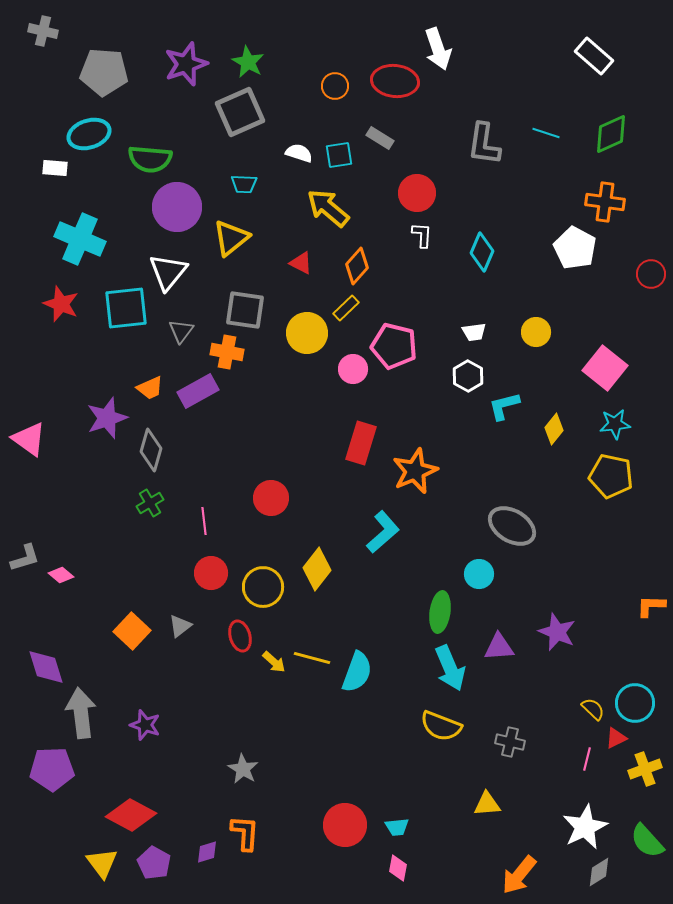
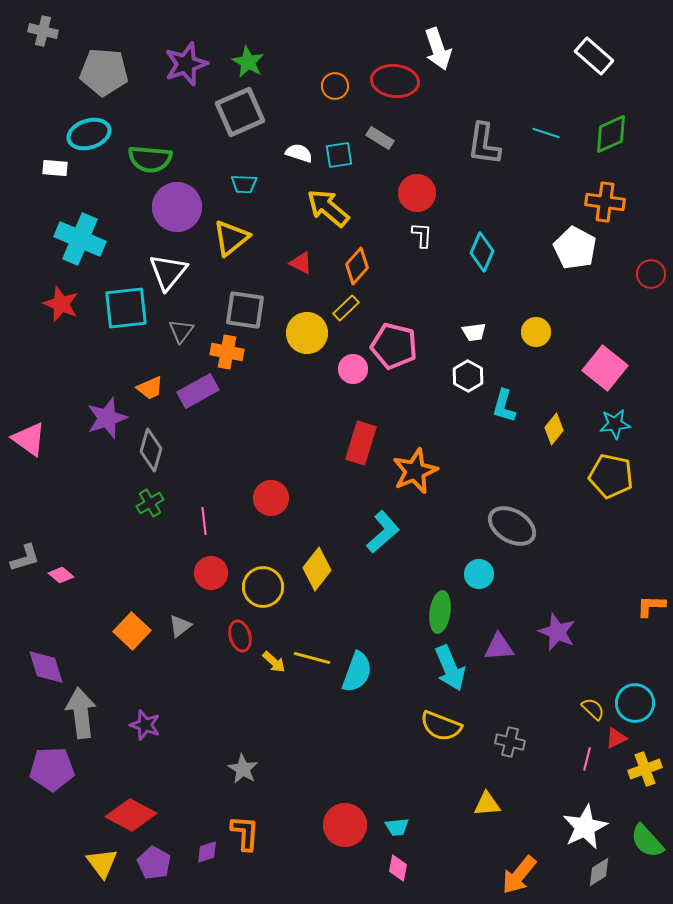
cyan L-shape at (504, 406): rotated 60 degrees counterclockwise
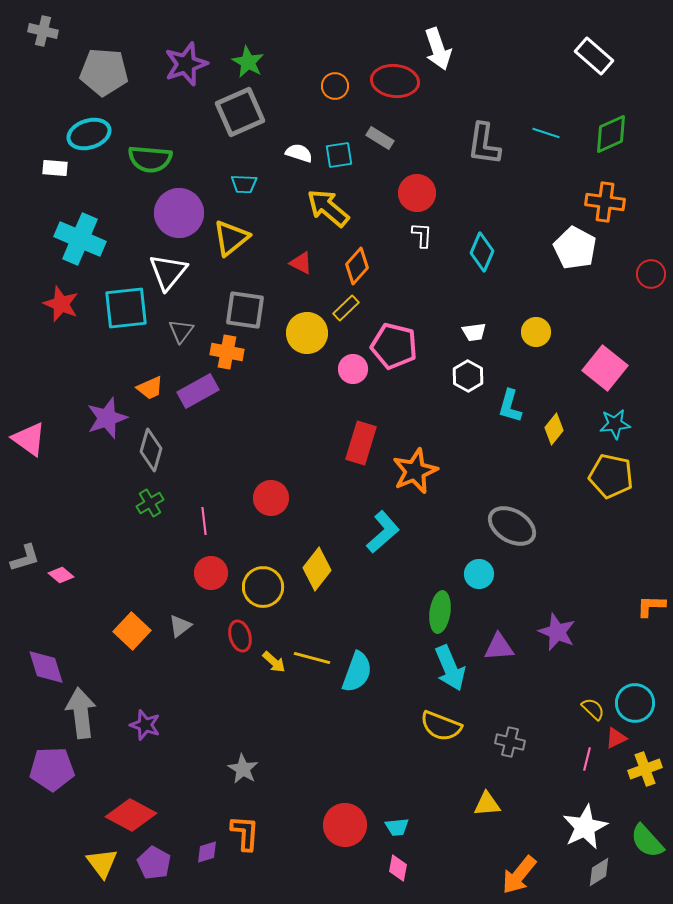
purple circle at (177, 207): moved 2 px right, 6 px down
cyan L-shape at (504, 406): moved 6 px right
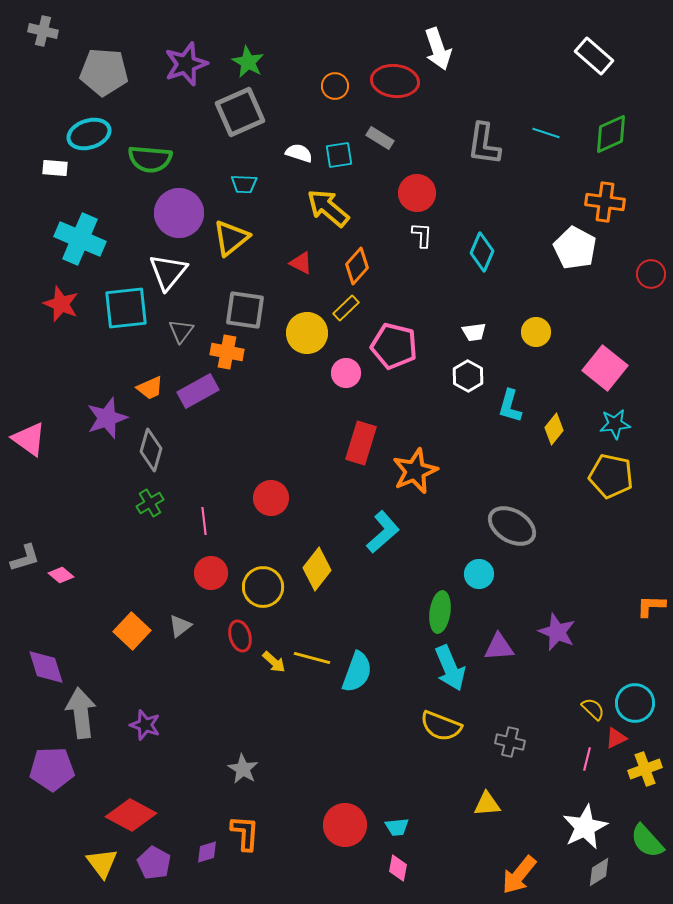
pink circle at (353, 369): moved 7 px left, 4 px down
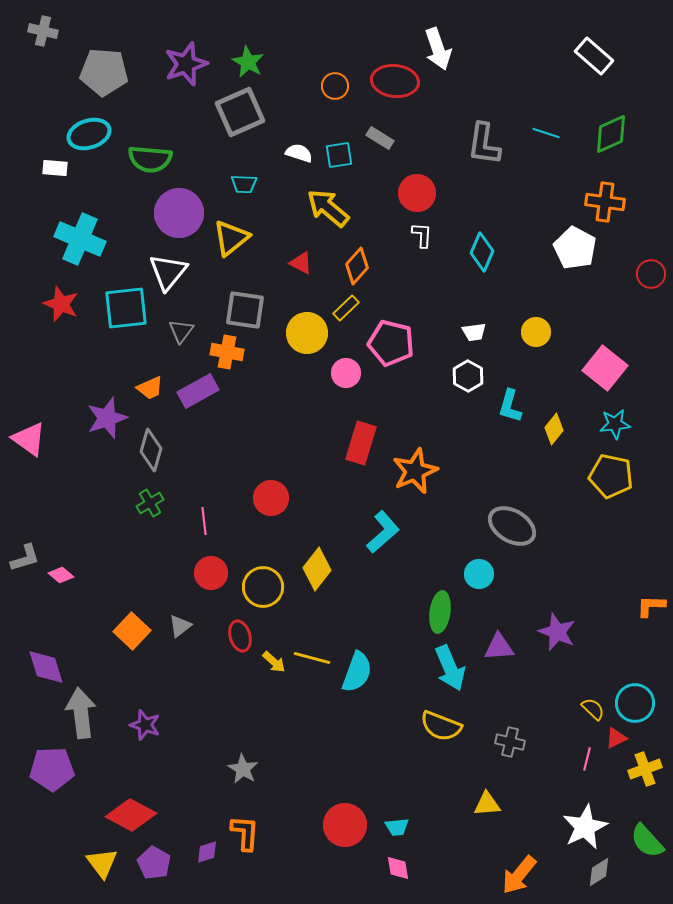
pink pentagon at (394, 346): moved 3 px left, 3 px up
pink diamond at (398, 868): rotated 20 degrees counterclockwise
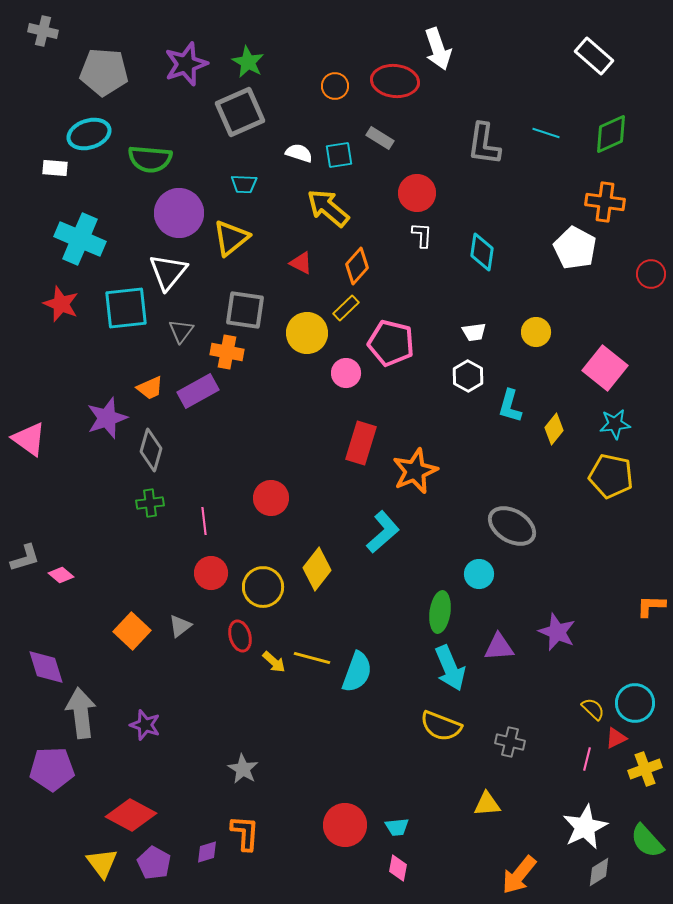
cyan diamond at (482, 252): rotated 15 degrees counterclockwise
green cross at (150, 503): rotated 24 degrees clockwise
pink diamond at (398, 868): rotated 20 degrees clockwise
